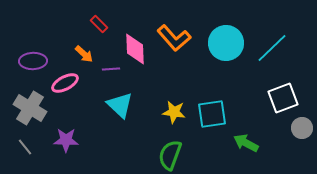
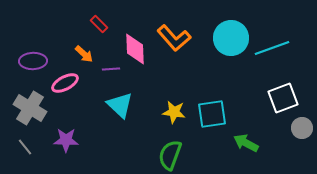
cyan circle: moved 5 px right, 5 px up
cyan line: rotated 24 degrees clockwise
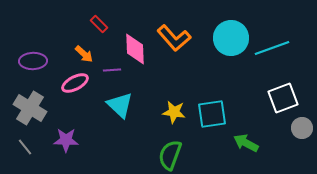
purple line: moved 1 px right, 1 px down
pink ellipse: moved 10 px right
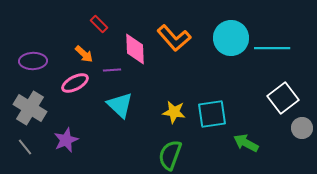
cyan line: rotated 20 degrees clockwise
white square: rotated 16 degrees counterclockwise
purple star: rotated 25 degrees counterclockwise
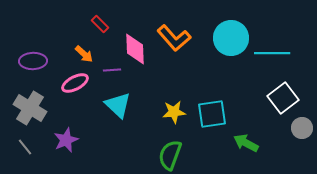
red rectangle: moved 1 px right
cyan line: moved 5 px down
cyan triangle: moved 2 px left
yellow star: rotated 15 degrees counterclockwise
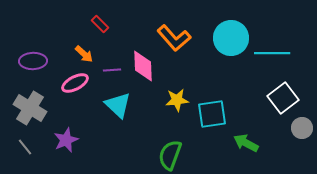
pink diamond: moved 8 px right, 17 px down
yellow star: moved 3 px right, 12 px up
